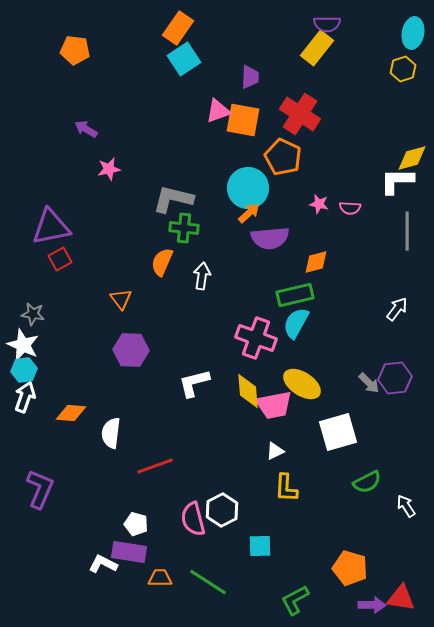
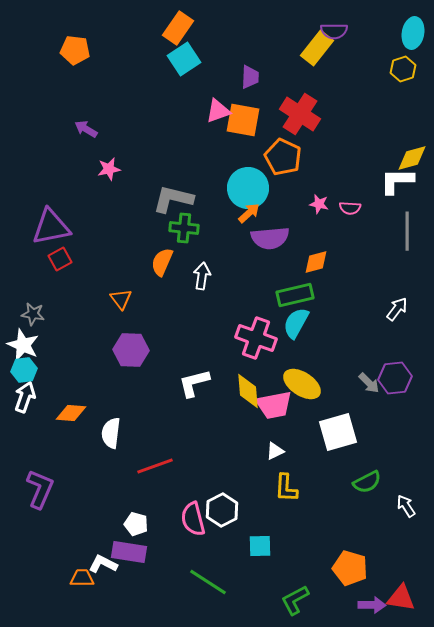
purple semicircle at (327, 24): moved 7 px right, 7 px down
orange trapezoid at (160, 578): moved 78 px left
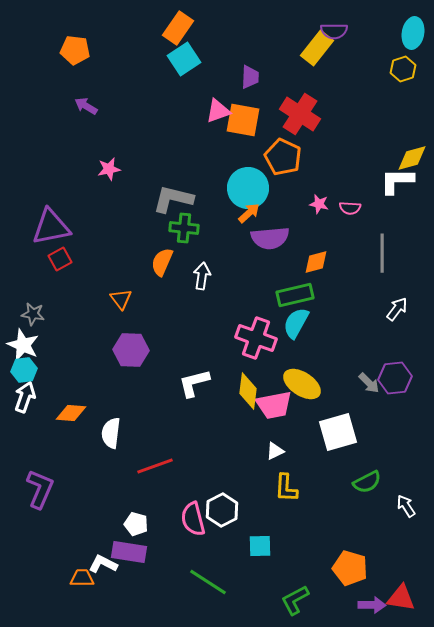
purple arrow at (86, 129): moved 23 px up
gray line at (407, 231): moved 25 px left, 22 px down
yellow diamond at (248, 391): rotated 12 degrees clockwise
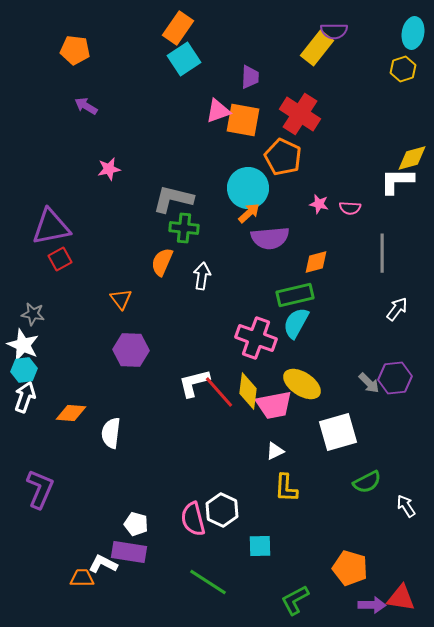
red line at (155, 466): moved 64 px right, 74 px up; rotated 69 degrees clockwise
white hexagon at (222, 510): rotated 8 degrees counterclockwise
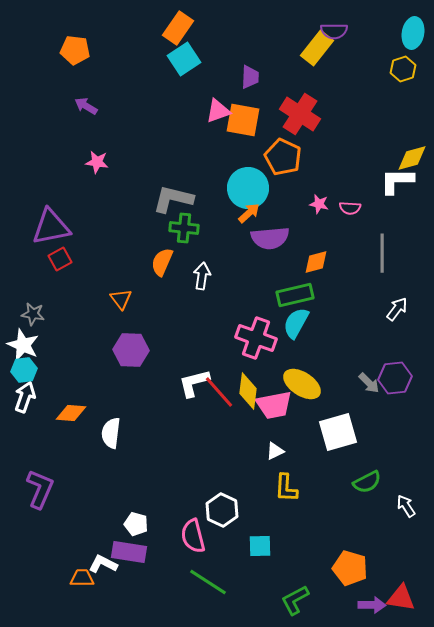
pink star at (109, 169): moved 12 px left, 7 px up; rotated 20 degrees clockwise
pink semicircle at (193, 519): moved 17 px down
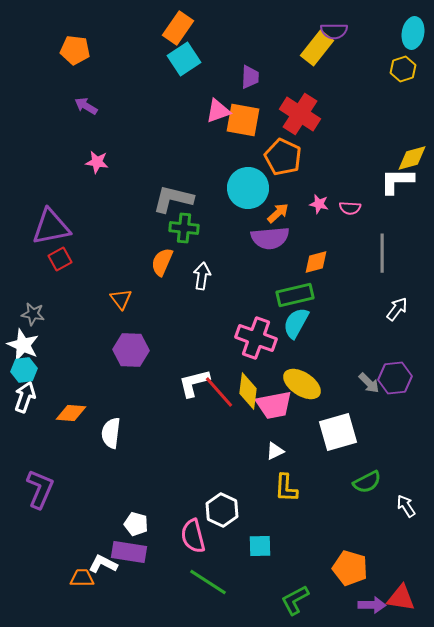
orange arrow at (249, 213): moved 29 px right
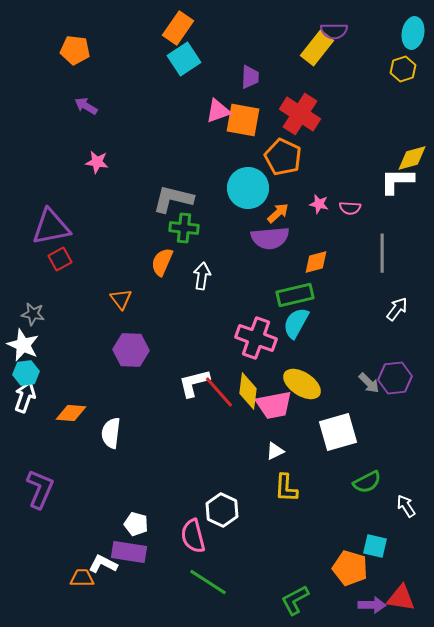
cyan hexagon at (24, 370): moved 2 px right, 3 px down
cyan square at (260, 546): moved 115 px right; rotated 15 degrees clockwise
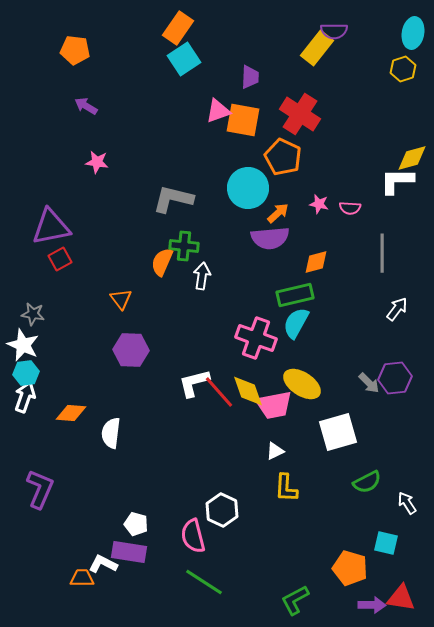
green cross at (184, 228): moved 18 px down
yellow diamond at (248, 391): rotated 27 degrees counterclockwise
white arrow at (406, 506): moved 1 px right, 3 px up
cyan square at (375, 546): moved 11 px right, 3 px up
green line at (208, 582): moved 4 px left
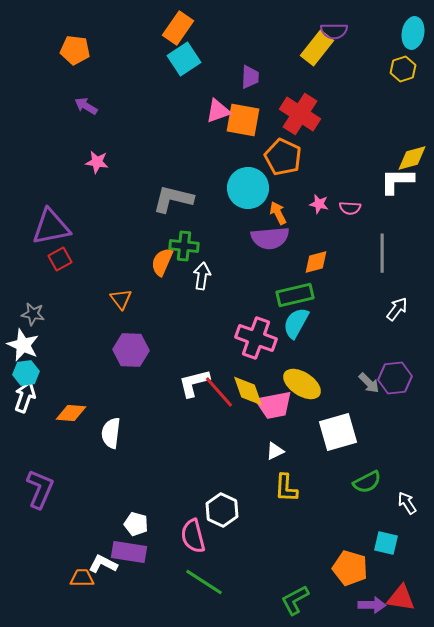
orange arrow at (278, 213): rotated 75 degrees counterclockwise
